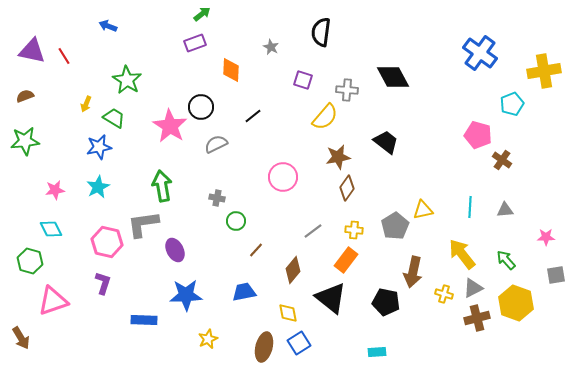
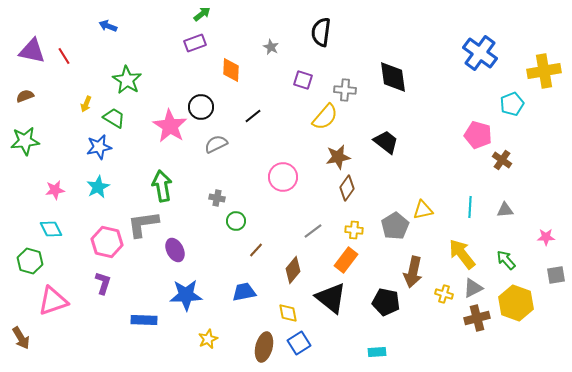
black diamond at (393, 77): rotated 20 degrees clockwise
gray cross at (347, 90): moved 2 px left
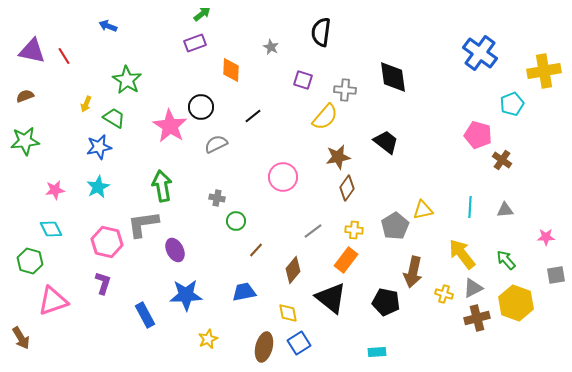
blue rectangle at (144, 320): moved 1 px right, 5 px up; rotated 60 degrees clockwise
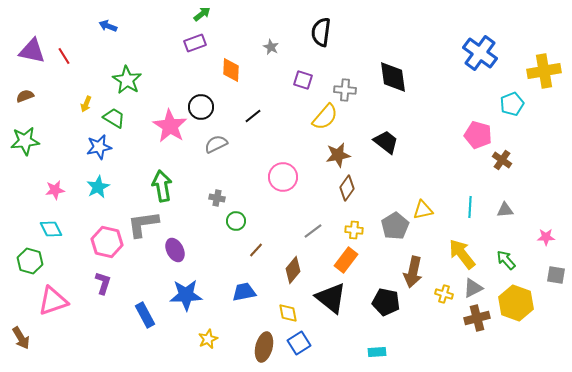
brown star at (338, 157): moved 2 px up
gray square at (556, 275): rotated 18 degrees clockwise
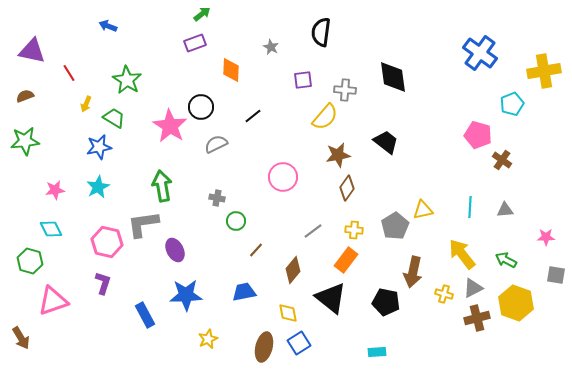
red line at (64, 56): moved 5 px right, 17 px down
purple square at (303, 80): rotated 24 degrees counterclockwise
green arrow at (506, 260): rotated 20 degrees counterclockwise
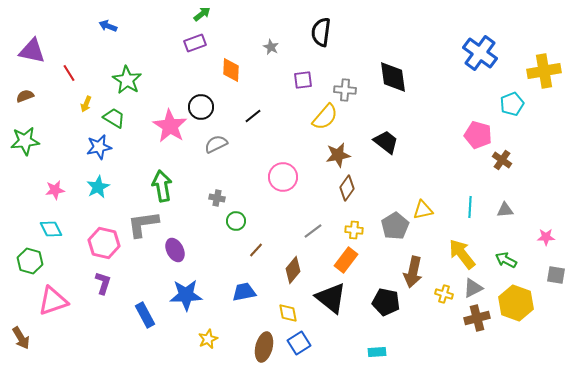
pink hexagon at (107, 242): moved 3 px left, 1 px down
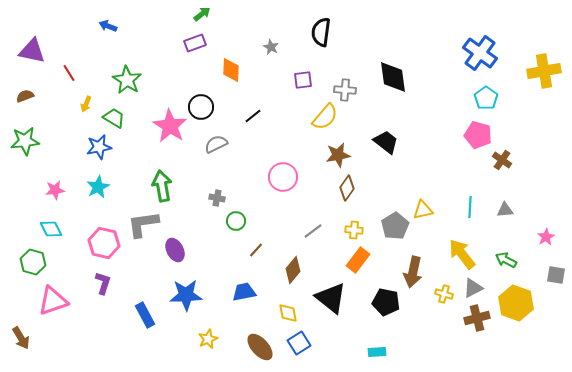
cyan pentagon at (512, 104): moved 26 px left, 6 px up; rotated 15 degrees counterclockwise
pink star at (546, 237): rotated 30 degrees counterclockwise
orange rectangle at (346, 260): moved 12 px right
green hexagon at (30, 261): moved 3 px right, 1 px down
brown ellipse at (264, 347): moved 4 px left; rotated 56 degrees counterclockwise
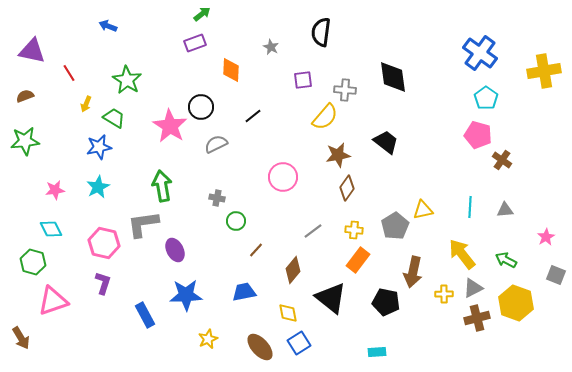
gray square at (556, 275): rotated 12 degrees clockwise
yellow cross at (444, 294): rotated 18 degrees counterclockwise
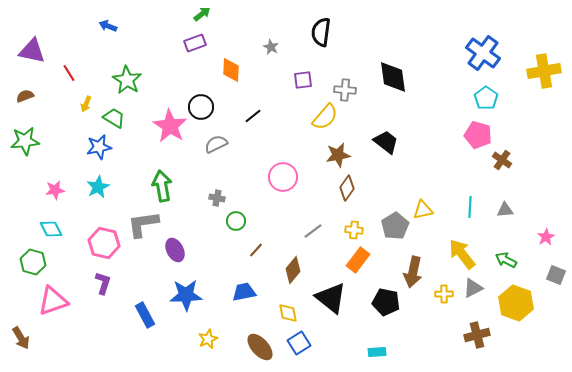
blue cross at (480, 53): moved 3 px right
brown cross at (477, 318): moved 17 px down
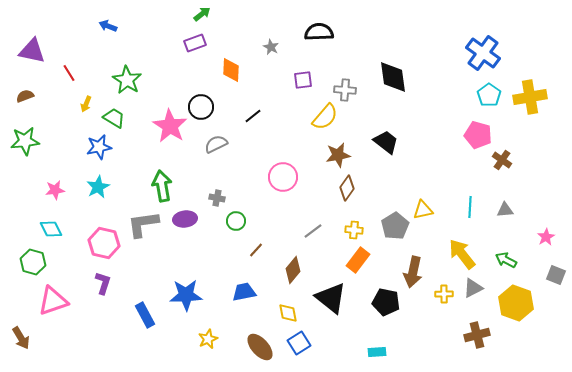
black semicircle at (321, 32): moved 2 px left; rotated 80 degrees clockwise
yellow cross at (544, 71): moved 14 px left, 26 px down
cyan pentagon at (486, 98): moved 3 px right, 3 px up
purple ellipse at (175, 250): moved 10 px right, 31 px up; rotated 70 degrees counterclockwise
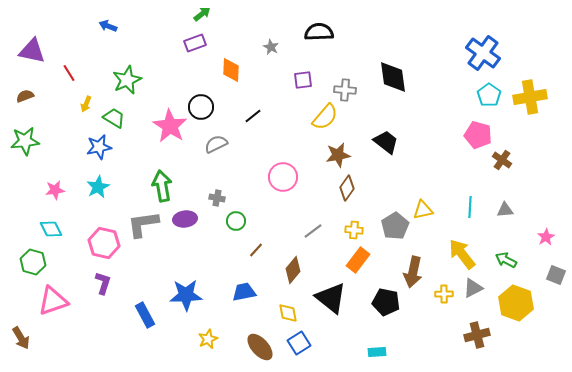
green star at (127, 80): rotated 16 degrees clockwise
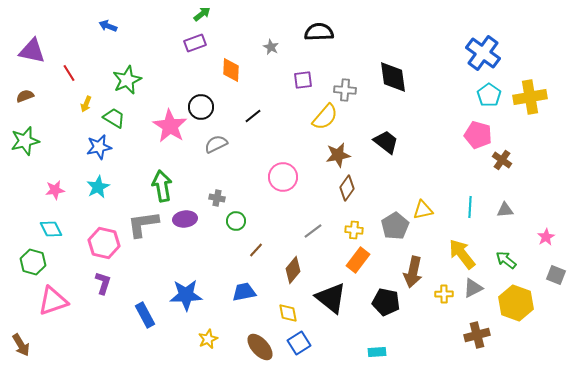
green star at (25, 141): rotated 8 degrees counterclockwise
green arrow at (506, 260): rotated 10 degrees clockwise
brown arrow at (21, 338): moved 7 px down
